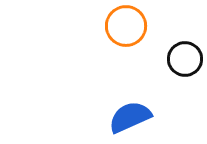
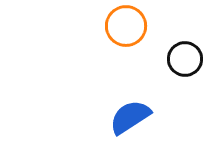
blue semicircle: rotated 9 degrees counterclockwise
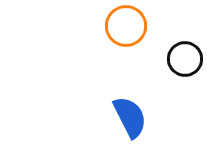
blue semicircle: rotated 96 degrees clockwise
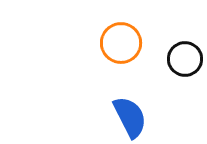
orange circle: moved 5 px left, 17 px down
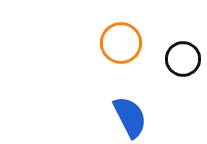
black circle: moved 2 px left
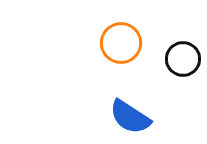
blue semicircle: rotated 150 degrees clockwise
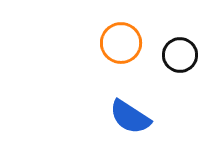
black circle: moved 3 px left, 4 px up
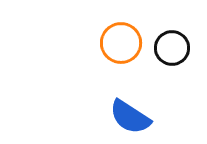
black circle: moved 8 px left, 7 px up
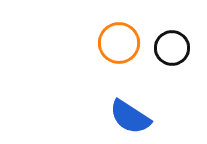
orange circle: moved 2 px left
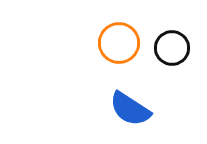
blue semicircle: moved 8 px up
